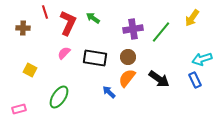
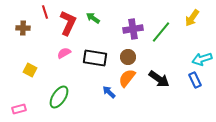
pink semicircle: rotated 16 degrees clockwise
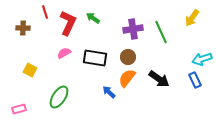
green line: rotated 65 degrees counterclockwise
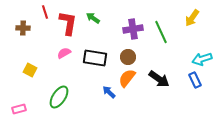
red L-shape: rotated 15 degrees counterclockwise
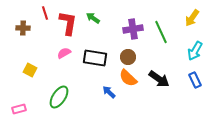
red line: moved 1 px down
cyan arrow: moved 7 px left, 8 px up; rotated 42 degrees counterclockwise
orange semicircle: moved 1 px right; rotated 84 degrees counterclockwise
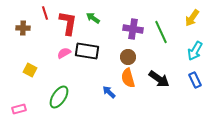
purple cross: rotated 18 degrees clockwise
black rectangle: moved 8 px left, 7 px up
orange semicircle: rotated 30 degrees clockwise
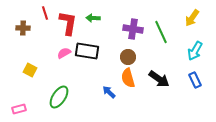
green arrow: rotated 32 degrees counterclockwise
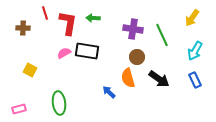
green line: moved 1 px right, 3 px down
brown circle: moved 9 px right
green ellipse: moved 6 px down; rotated 40 degrees counterclockwise
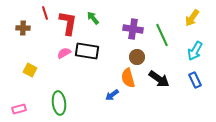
green arrow: rotated 48 degrees clockwise
blue arrow: moved 3 px right, 3 px down; rotated 80 degrees counterclockwise
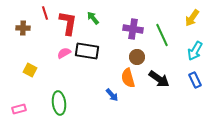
blue arrow: rotated 96 degrees counterclockwise
